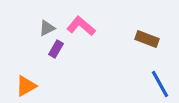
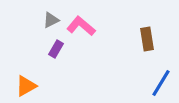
gray triangle: moved 4 px right, 8 px up
brown rectangle: rotated 60 degrees clockwise
blue line: moved 1 px right, 1 px up; rotated 60 degrees clockwise
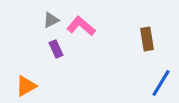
purple rectangle: rotated 54 degrees counterclockwise
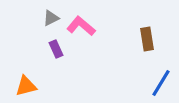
gray triangle: moved 2 px up
orange triangle: rotated 15 degrees clockwise
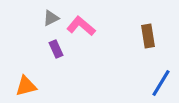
brown rectangle: moved 1 px right, 3 px up
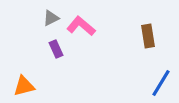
orange triangle: moved 2 px left
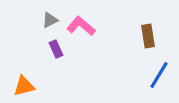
gray triangle: moved 1 px left, 2 px down
blue line: moved 2 px left, 8 px up
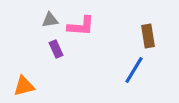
gray triangle: rotated 18 degrees clockwise
pink L-shape: rotated 144 degrees clockwise
blue line: moved 25 px left, 5 px up
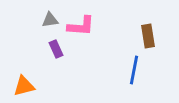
blue line: rotated 20 degrees counterclockwise
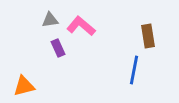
pink L-shape: rotated 144 degrees counterclockwise
purple rectangle: moved 2 px right, 1 px up
